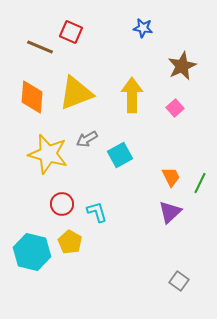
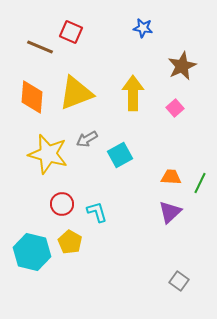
yellow arrow: moved 1 px right, 2 px up
orange trapezoid: rotated 60 degrees counterclockwise
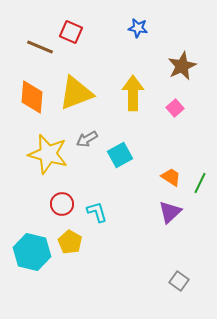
blue star: moved 5 px left
orange trapezoid: rotated 30 degrees clockwise
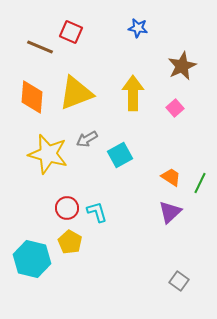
red circle: moved 5 px right, 4 px down
cyan hexagon: moved 7 px down
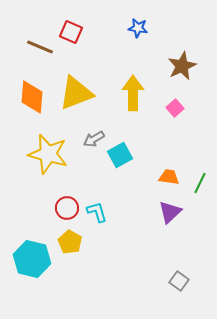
gray arrow: moved 7 px right
orange trapezoid: moved 2 px left; rotated 25 degrees counterclockwise
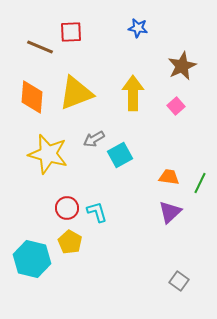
red square: rotated 25 degrees counterclockwise
pink square: moved 1 px right, 2 px up
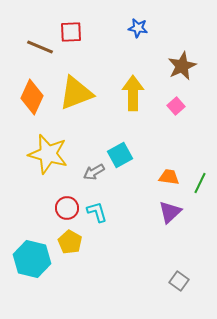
orange diamond: rotated 20 degrees clockwise
gray arrow: moved 33 px down
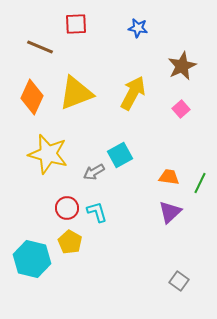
red square: moved 5 px right, 8 px up
yellow arrow: rotated 28 degrees clockwise
pink square: moved 5 px right, 3 px down
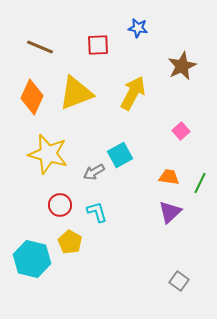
red square: moved 22 px right, 21 px down
pink square: moved 22 px down
red circle: moved 7 px left, 3 px up
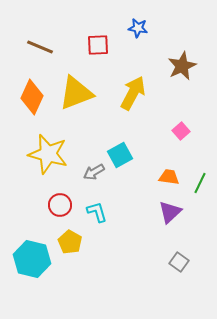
gray square: moved 19 px up
